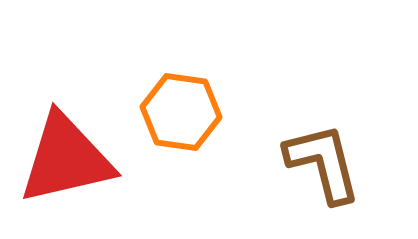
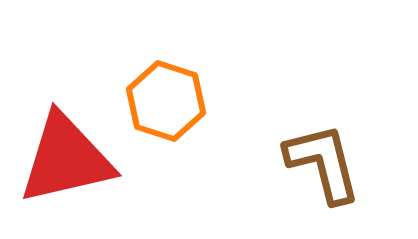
orange hexagon: moved 15 px left, 11 px up; rotated 10 degrees clockwise
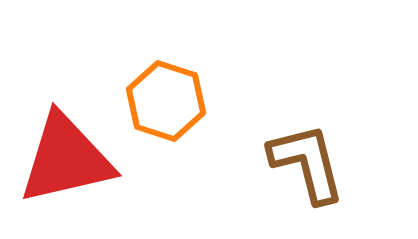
brown L-shape: moved 16 px left
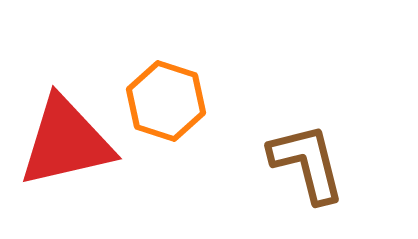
red triangle: moved 17 px up
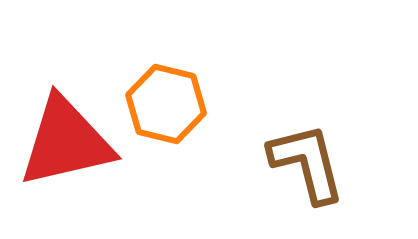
orange hexagon: moved 3 px down; rotated 4 degrees counterclockwise
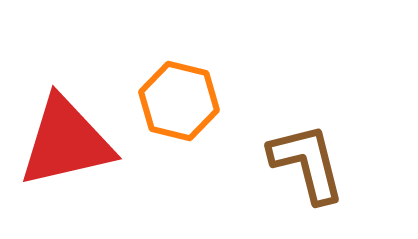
orange hexagon: moved 13 px right, 3 px up
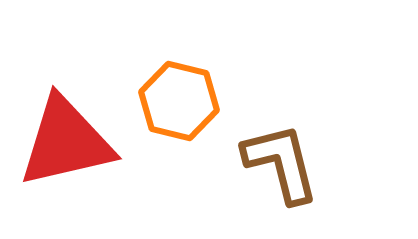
brown L-shape: moved 26 px left
